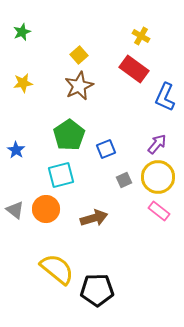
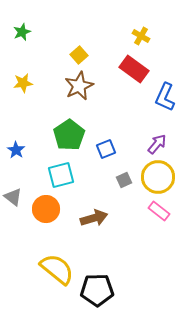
gray triangle: moved 2 px left, 13 px up
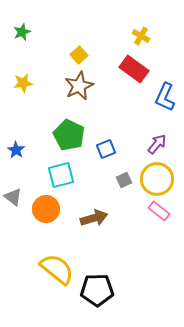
green pentagon: rotated 12 degrees counterclockwise
yellow circle: moved 1 px left, 2 px down
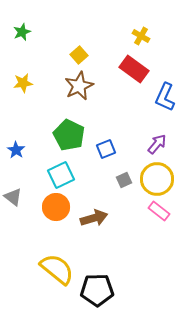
cyan square: rotated 12 degrees counterclockwise
orange circle: moved 10 px right, 2 px up
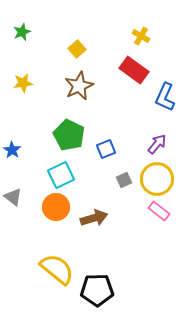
yellow square: moved 2 px left, 6 px up
red rectangle: moved 1 px down
blue star: moved 4 px left
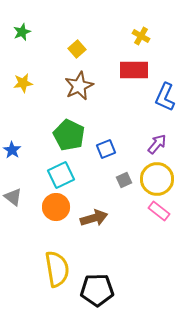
red rectangle: rotated 36 degrees counterclockwise
yellow semicircle: rotated 42 degrees clockwise
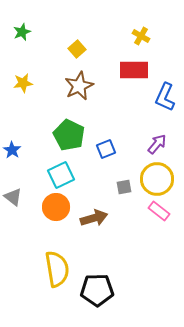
gray square: moved 7 px down; rotated 14 degrees clockwise
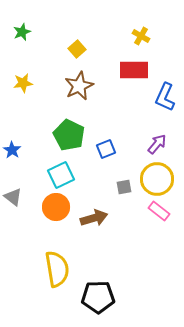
black pentagon: moved 1 px right, 7 px down
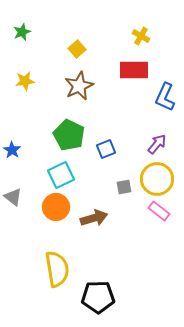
yellow star: moved 2 px right, 2 px up
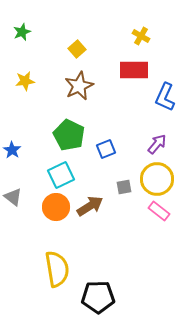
brown arrow: moved 4 px left, 12 px up; rotated 16 degrees counterclockwise
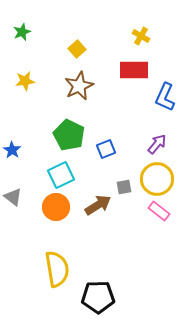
brown arrow: moved 8 px right, 1 px up
